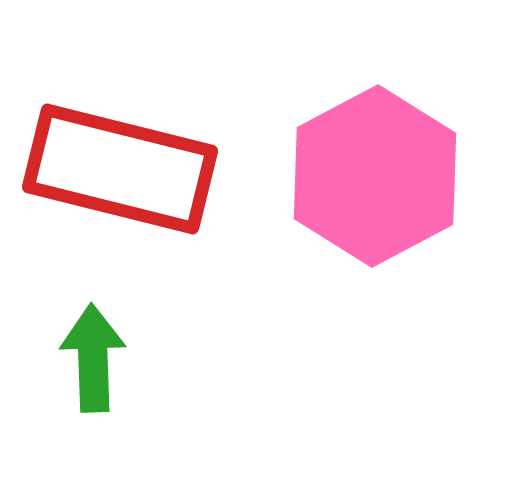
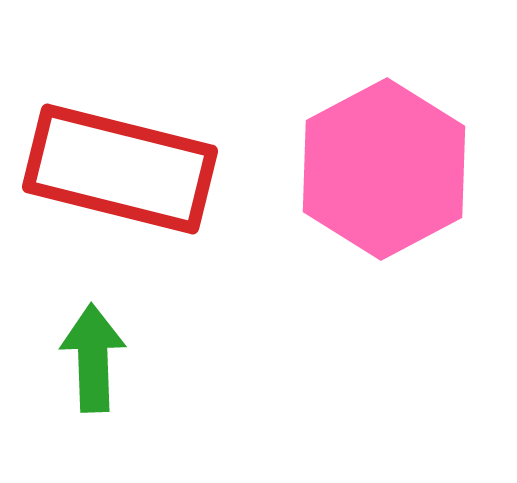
pink hexagon: moved 9 px right, 7 px up
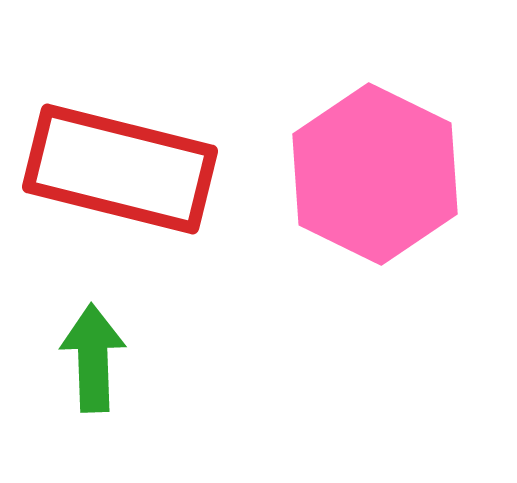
pink hexagon: moved 9 px left, 5 px down; rotated 6 degrees counterclockwise
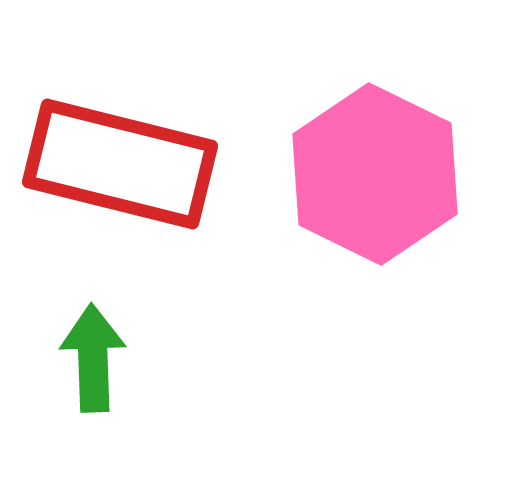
red rectangle: moved 5 px up
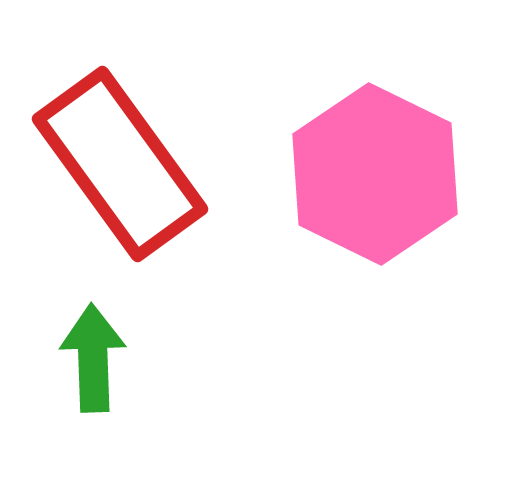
red rectangle: rotated 40 degrees clockwise
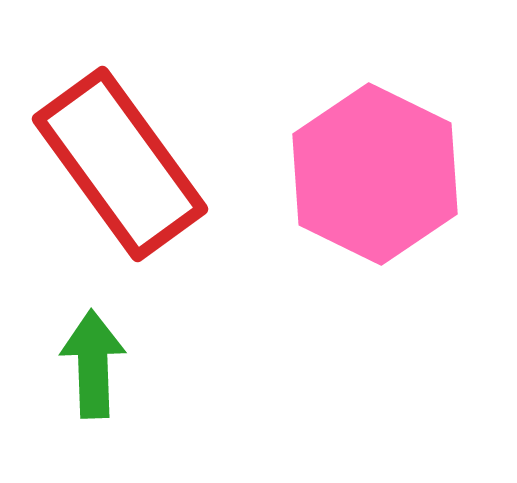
green arrow: moved 6 px down
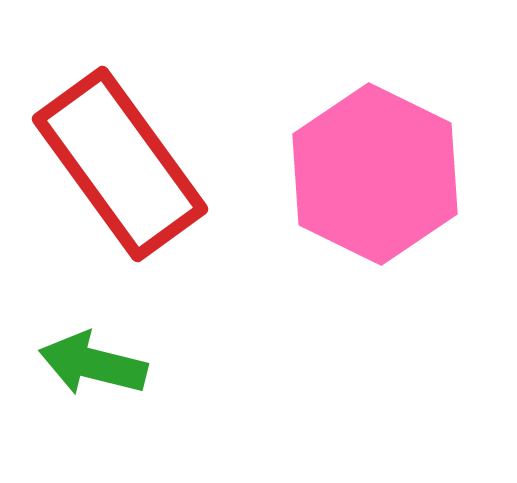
green arrow: rotated 74 degrees counterclockwise
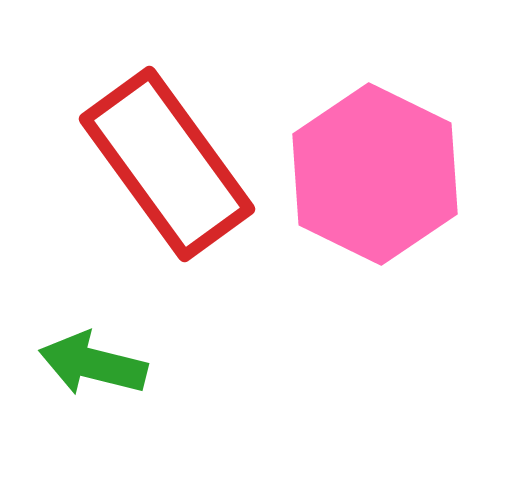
red rectangle: moved 47 px right
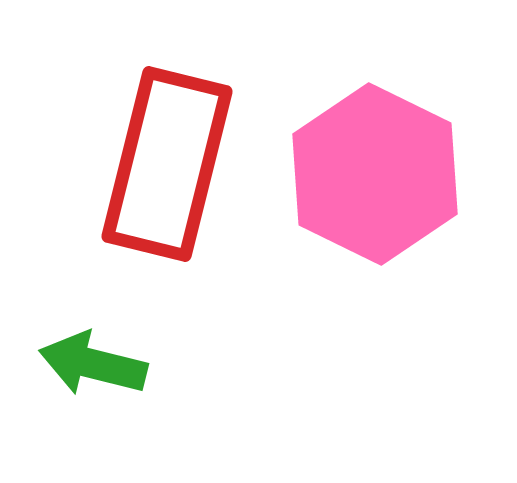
red rectangle: rotated 50 degrees clockwise
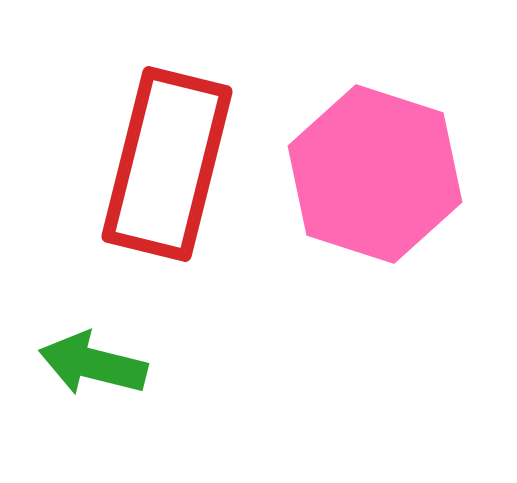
pink hexagon: rotated 8 degrees counterclockwise
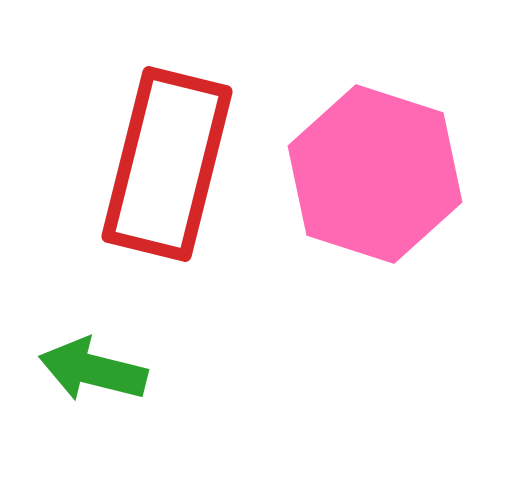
green arrow: moved 6 px down
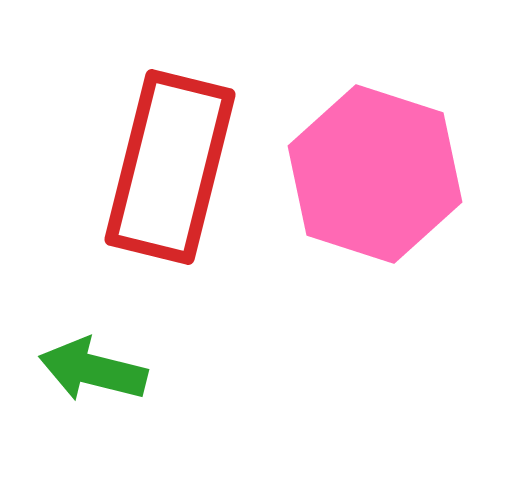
red rectangle: moved 3 px right, 3 px down
